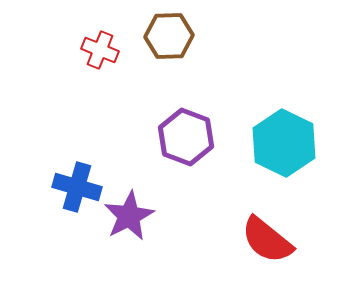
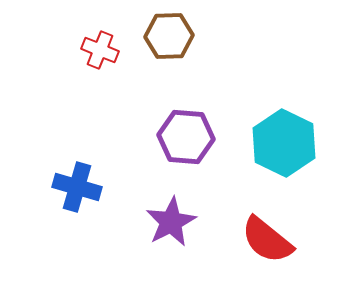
purple hexagon: rotated 16 degrees counterclockwise
purple star: moved 42 px right, 6 px down
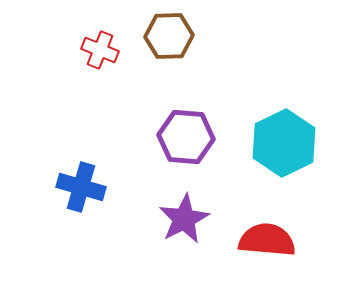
cyan hexagon: rotated 8 degrees clockwise
blue cross: moved 4 px right
purple star: moved 13 px right, 3 px up
red semicircle: rotated 146 degrees clockwise
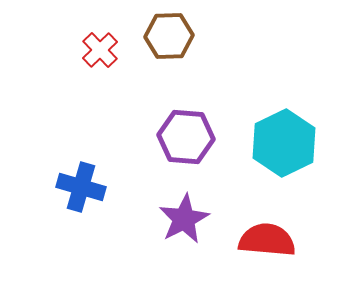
red cross: rotated 24 degrees clockwise
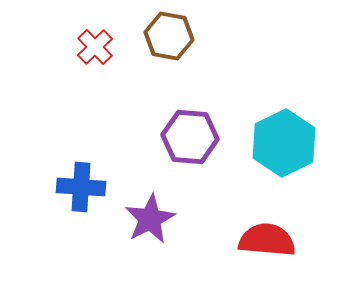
brown hexagon: rotated 12 degrees clockwise
red cross: moved 5 px left, 3 px up
purple hexagon: moved 4 px right
blue cross: rotated 12 degrees counterclockwise
purple star: moved 34 px left
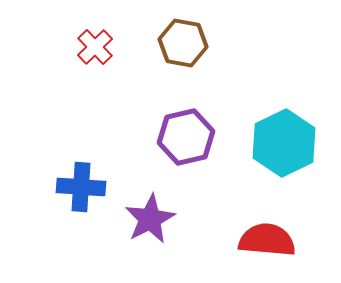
brown hexagon: moved 14 px right, 7 px down
purple hexagon: moved 4 px left; rotated 18 degrees counterclockwise
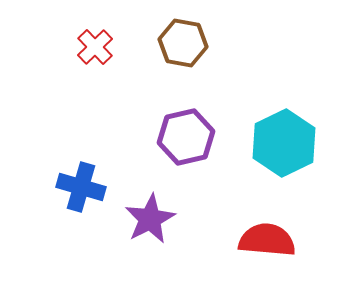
blue cross: rotated 12 degrees clockwise
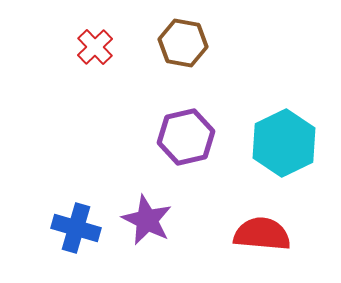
blue cross: moved 5 px left, 41 px down
purple star: moved 3 px left, 1 px down; rotated 18 degrees counterclockwise
red semicircle: moved 5 px left, 6 px up
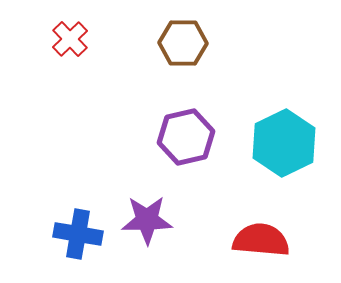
brown hexagon: rotated 9 degrees counterclockwise
red cross: moved 25 px left, 8 px up
purple star: rotated 27 degrees counterclockwise
blue cross: moved 2 px right, 6 px down; rotated 6 degrees counterclockwise
red semicircle: moved 1 px left, 6 px down
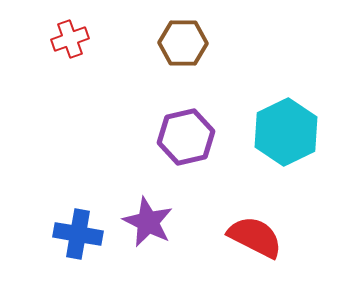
red cross: rotated 24 degrees clockwise
cyan hexagon: moved 2 px right, 11 px up
purple star: moved 1 px right, 2 px down; rotated 27 degrees clockwise
red semicircle: moved 6 px left, 3 px up; rotated 22 degrees clockwise
